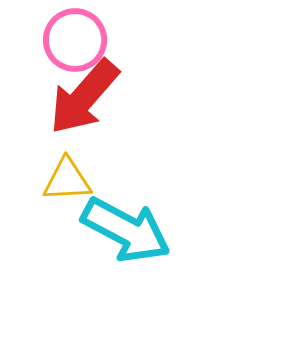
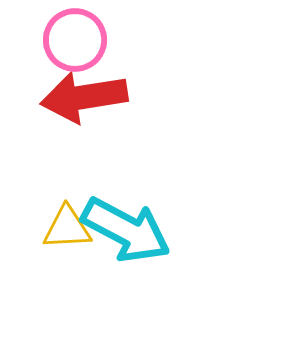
red arrow: rotated 40 degrees clockwise
yellow triangle: moved 48 px down
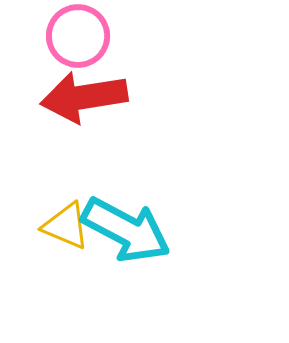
pink circle: moved 3 px right, 4 px up
yellow triangle: moved 1 px left, 2 px up; rotated 26 degrees clockwise
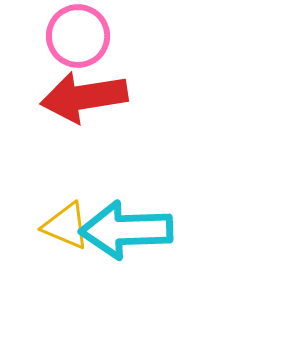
cyan arrow: rotated 150 degrees clockwise
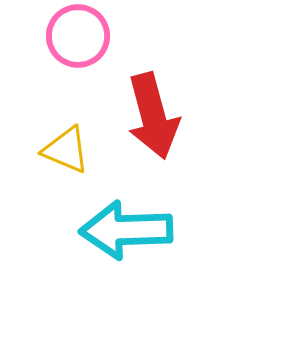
red arrow: moved 69 px right, 19 px down; rotated 96 degrees counterclockwise
yellow triangle: moved 76 px up
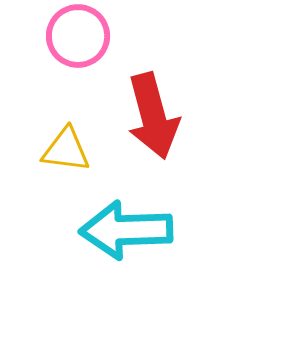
yellow triangle: rotated 16 degrees counterclockwise
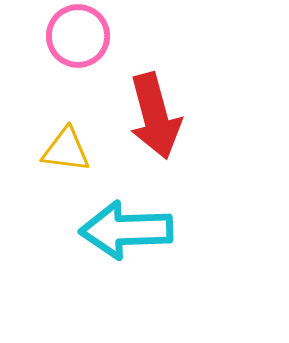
red arrow: moved 2 px right
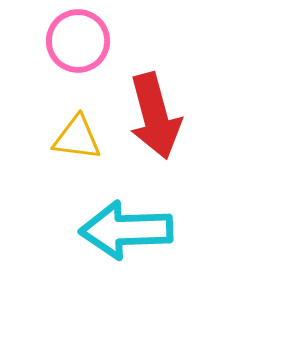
pink circle: moved 5 px down
yellow triangle: moved 11 px right, 12 px up
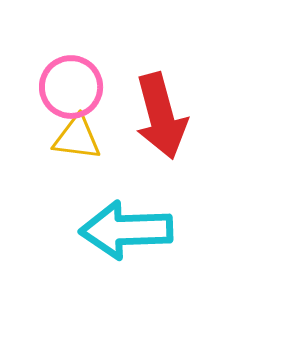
pink circle: moved 7 px left, 46 px down
red arrow: moved 6 px right
